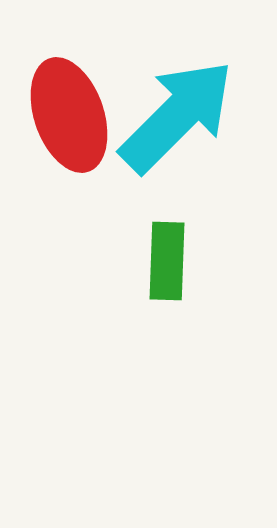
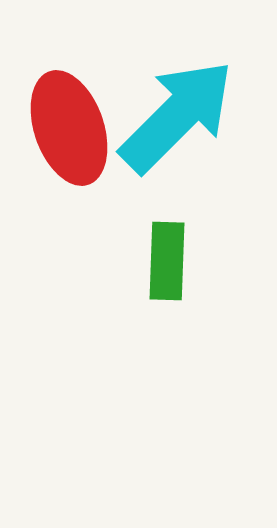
red ellipse: moved 13 px down
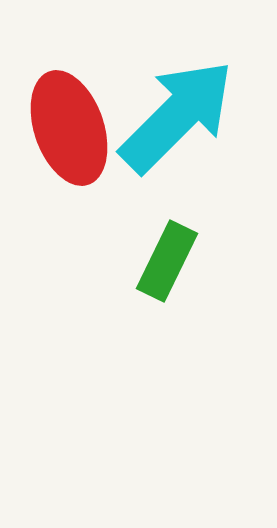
green rectangle: rotated 24 degrees clockwise
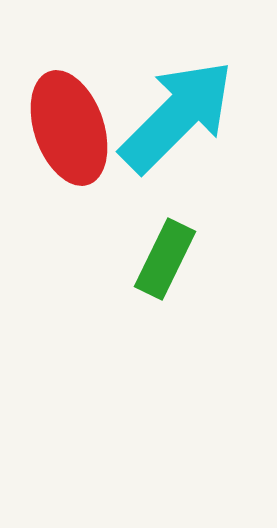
green rectangle: moved 2 px left, 2 px up
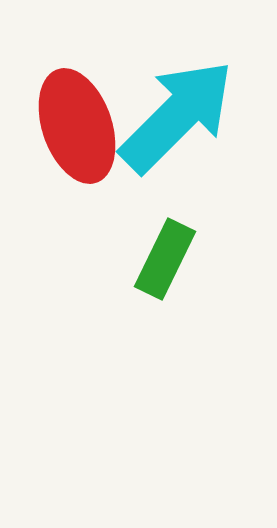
red ellipse: moved 8 px right, 2 px up
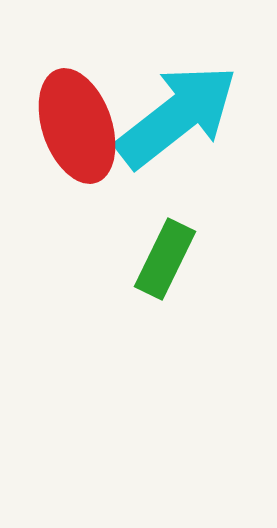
cyan arrow: rotated 7 degrees clockwise
